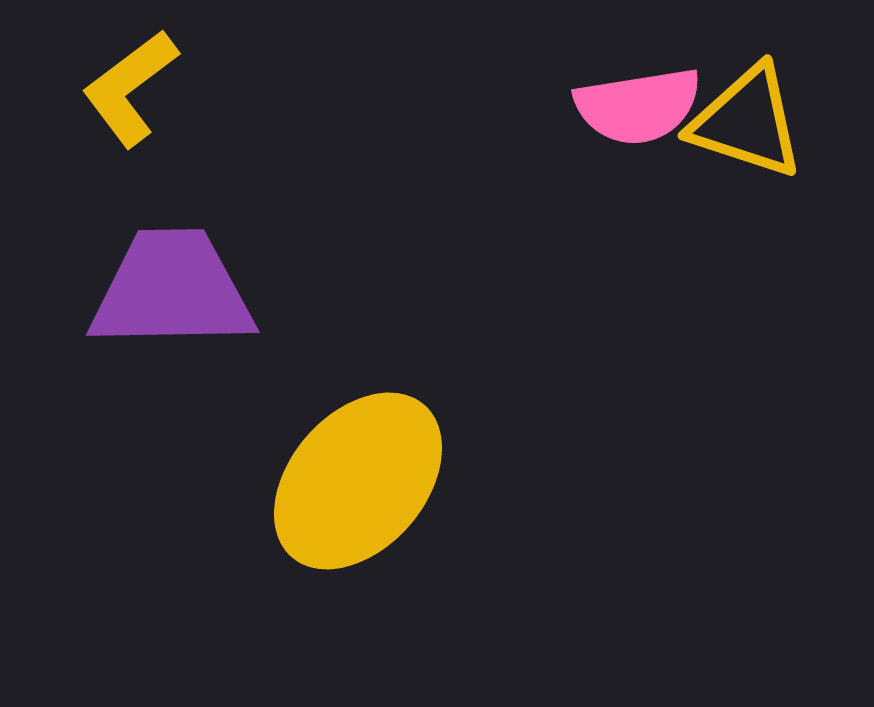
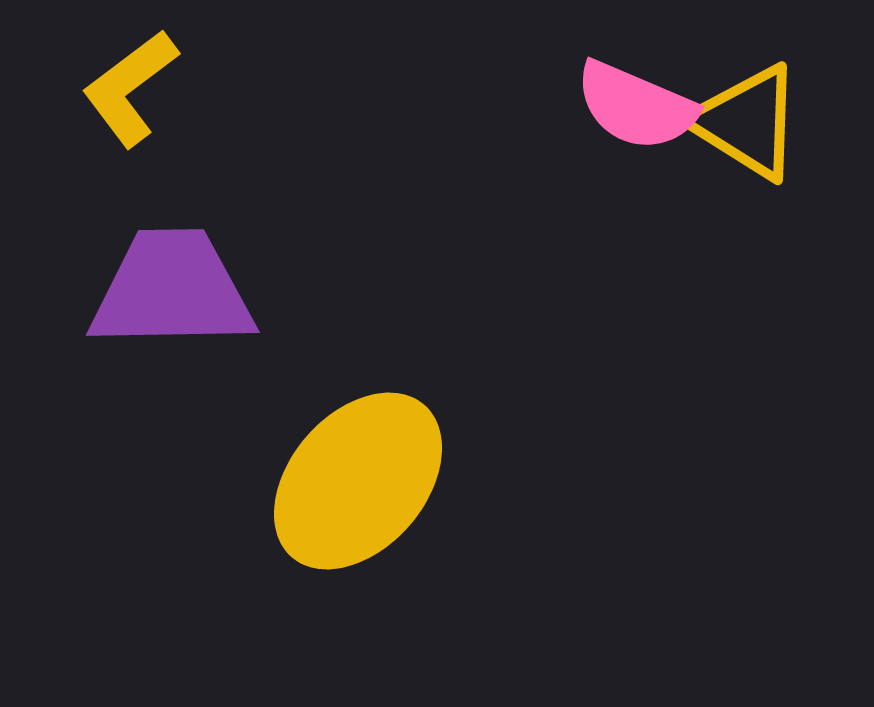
pink semicircle: moved 2 px left; rotated 32 degrees clockwise
yellow triangle: rotated 14 degrees clockwise
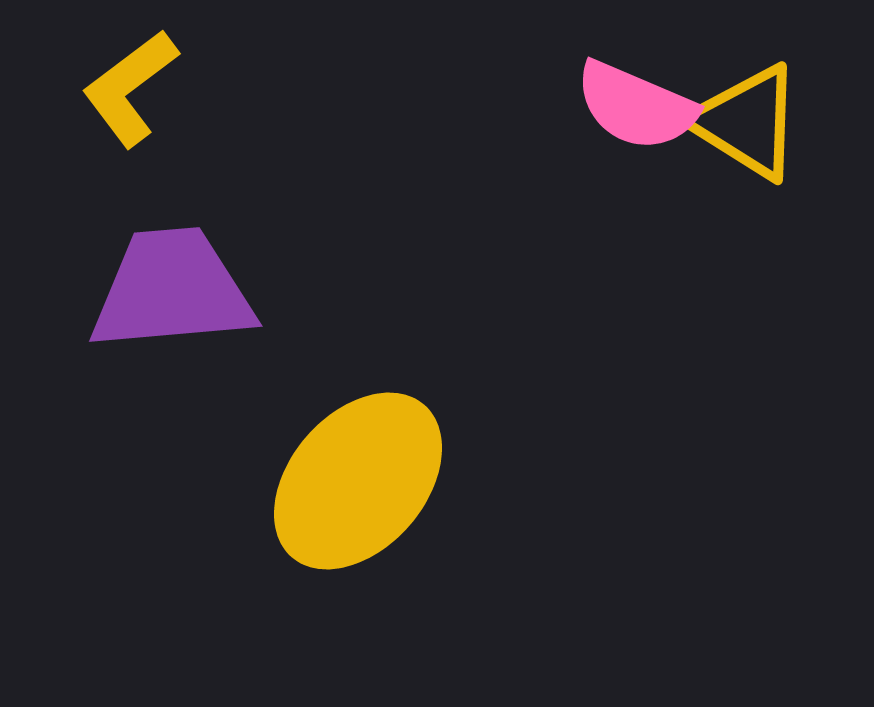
purple trapezoid: rotated 4 degrees counterclockwise
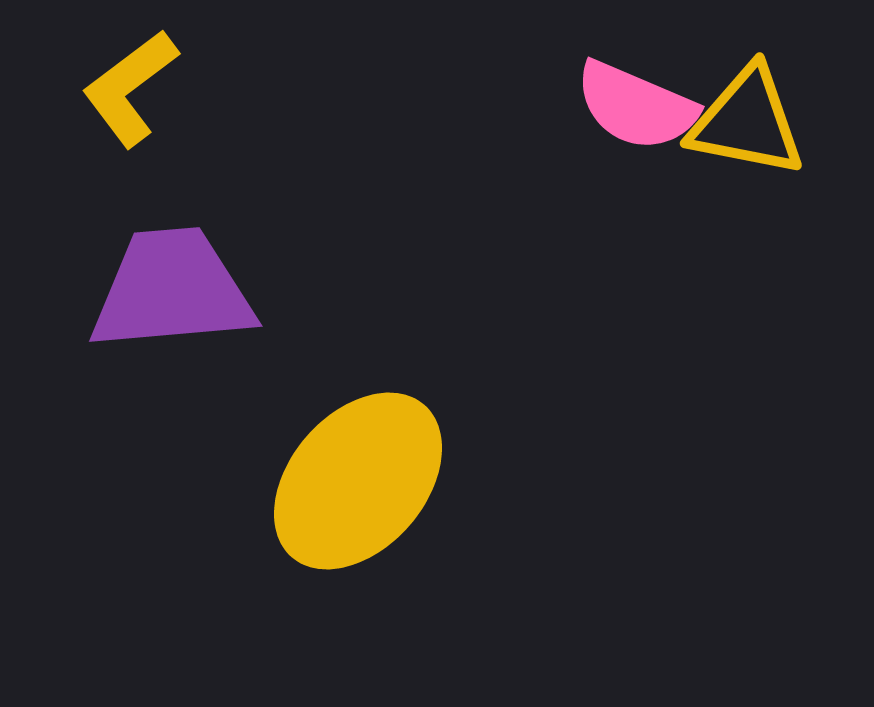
yellow triangle: rotated 21 degrees counterclockwise
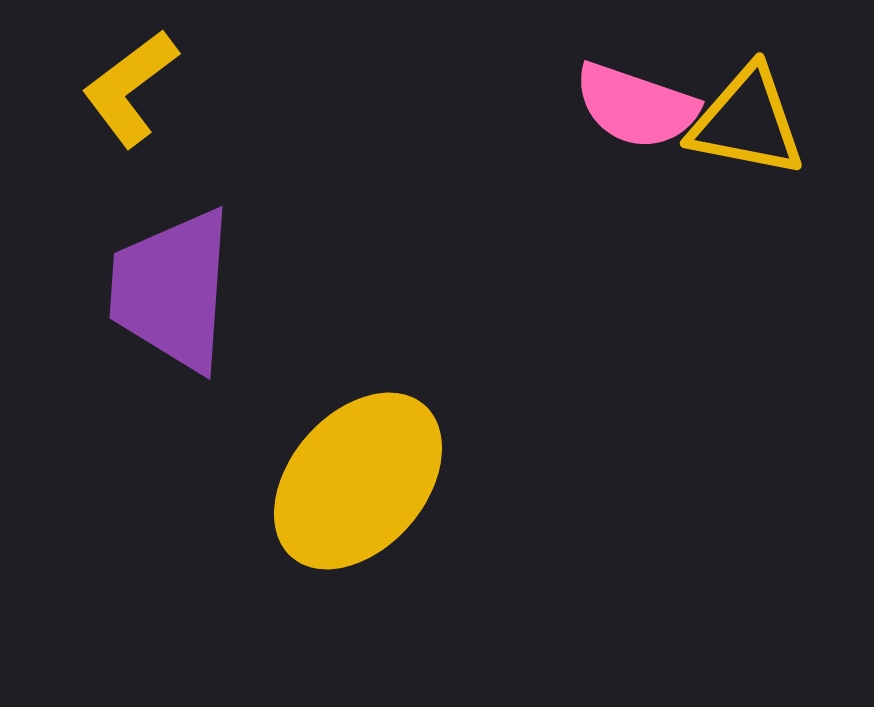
pink semicircle: rotated 4 degrees counterclockwise
purple trapezoid: rotated 81 degrees counterclockwise
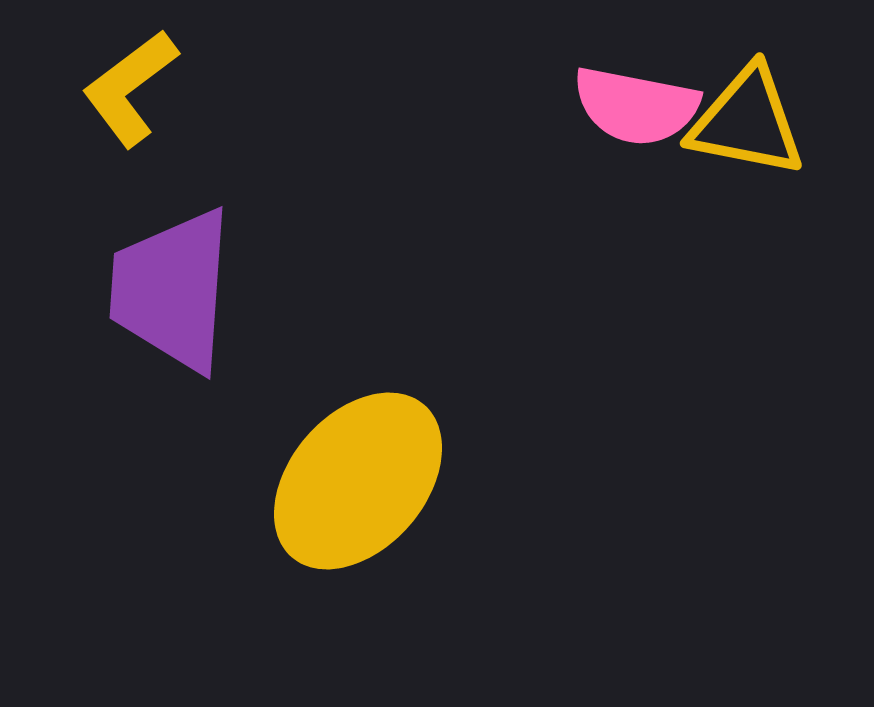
pink semicircle: rotated 8 degrees counterclockwise
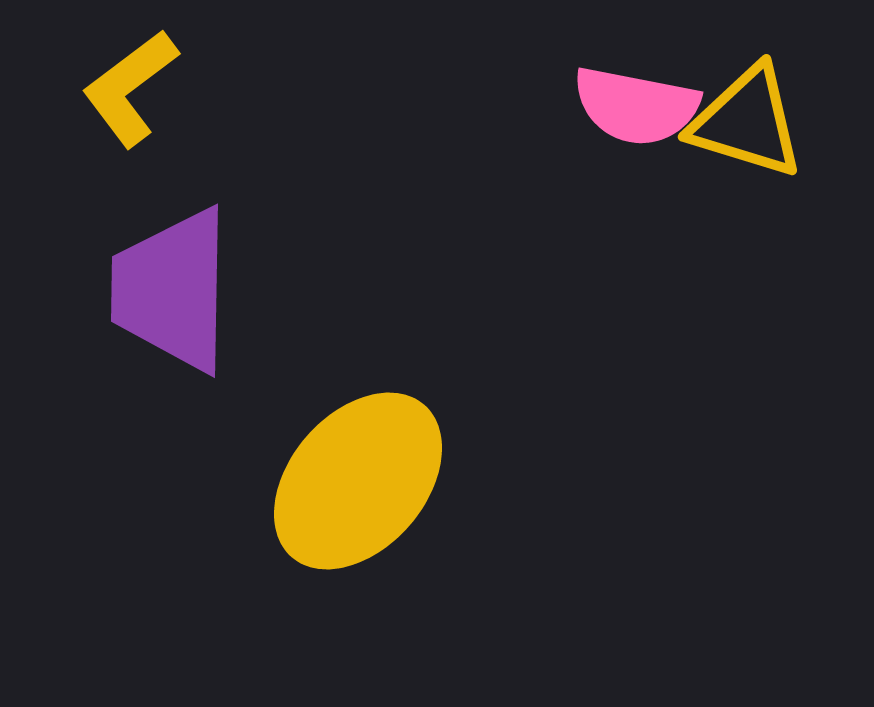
yellow triangle: rotated 6 degrees clockwise
purple trapezoid: rotated 3 degrees counterclockwise
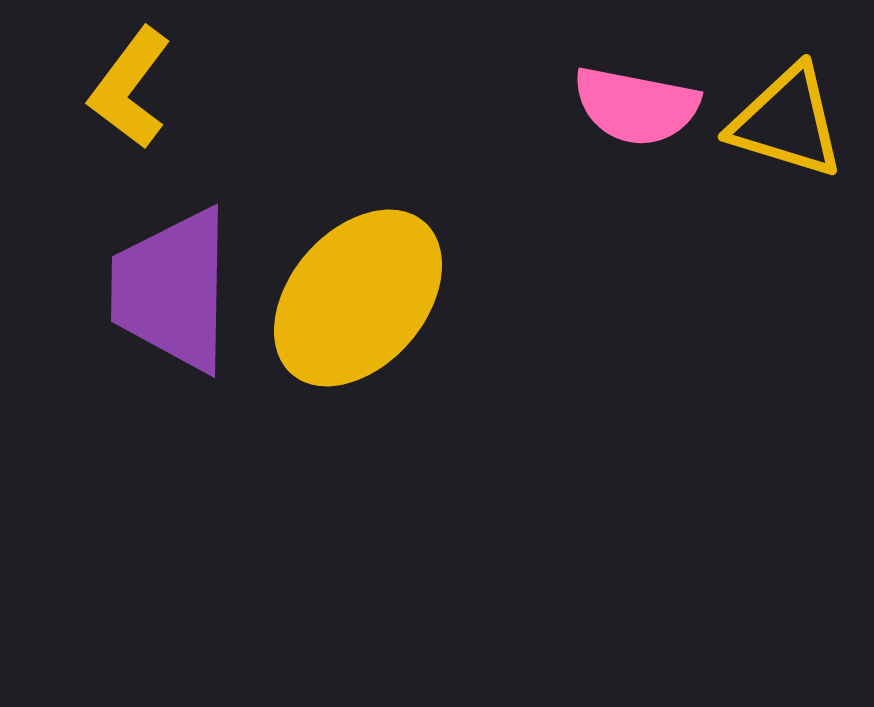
yellow L-shape: rotated 16 degrees counterclockwise
yellow triangle: moved 40 px right
yellow ellipse: moved 183 px up
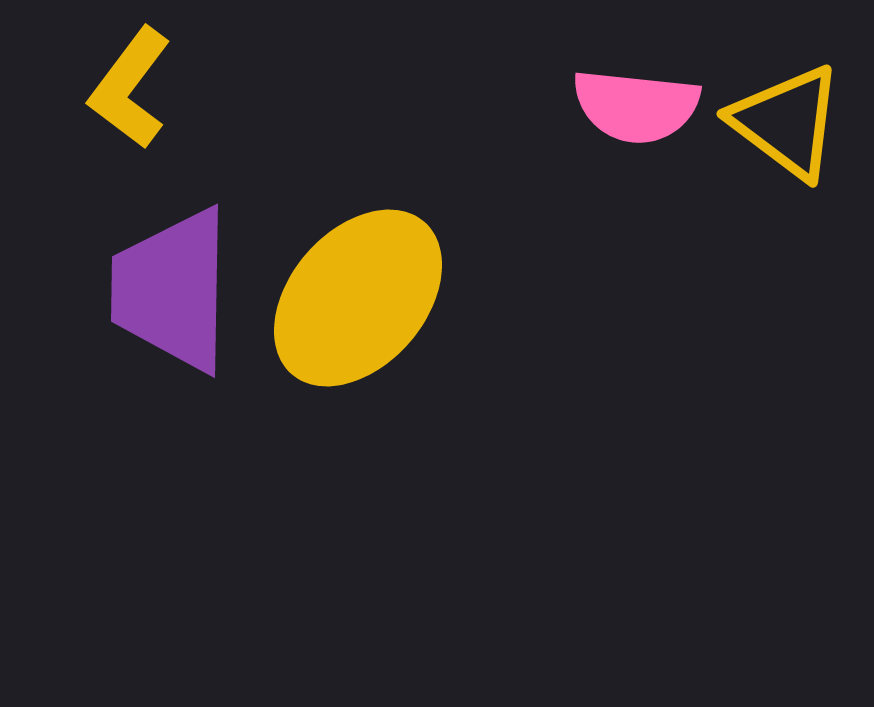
pink semicircle: rotated 5 degrees counterclockwise
yellow triangle: rotated 20 degrees clockwise
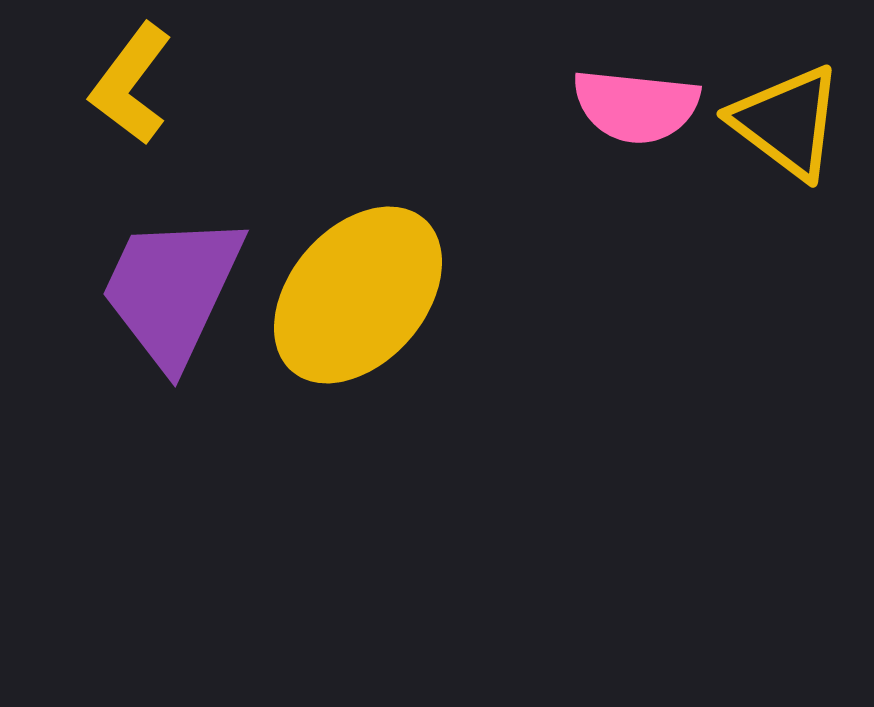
yellow L-shape: moved 1 px right, 4 px up
purple trapezoid: rotated 24 degrees clockwise
yellow ellipse: moved 3 px up
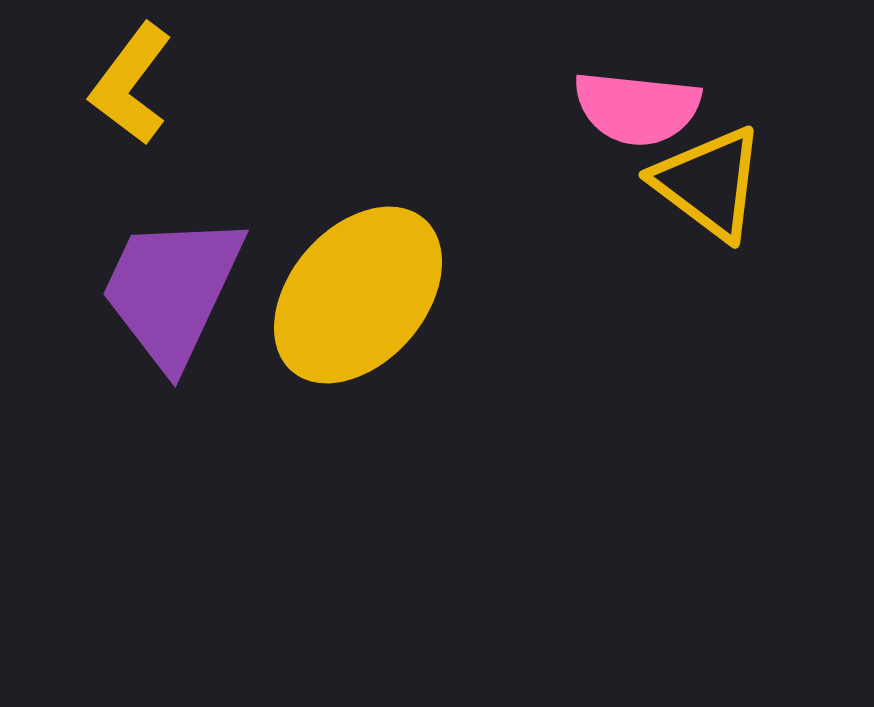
pink semicircle: moved 1 px right, 2 px down
yellow triangle: moved 78 px left, 61 px down
